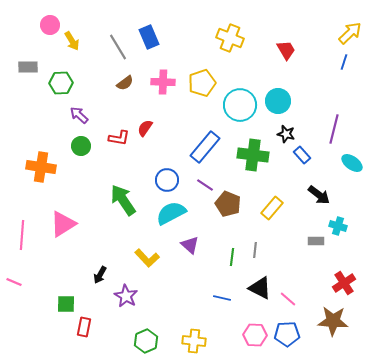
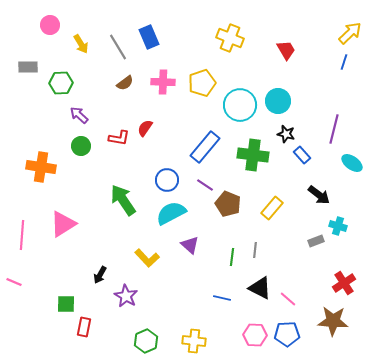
yellow arrow at (72, 41): moved 9 px right, 3 px down
gray rectangle at (316, 241): rotated 21 degrees counterclockwise
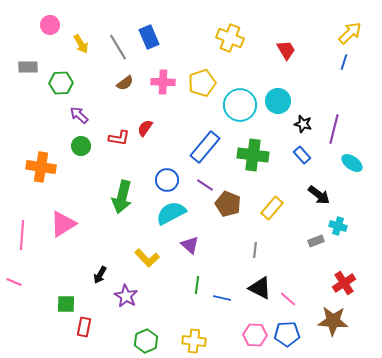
black star at (286, 134): moved 17 px right, 10 px up
green arrow at (123, 200): moved 1 px left, 3 px up; rotated 132 degrees counterclockwise
green line at (232, 257): moved 35 px left, 28 px down
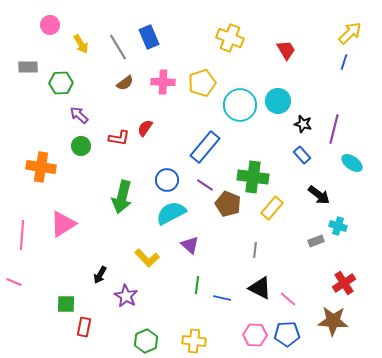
green cross at (253, 155): moved 22 px down
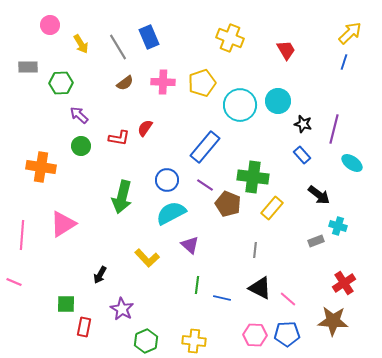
purple star at (126, 296): moved 4 px left, 13 px down
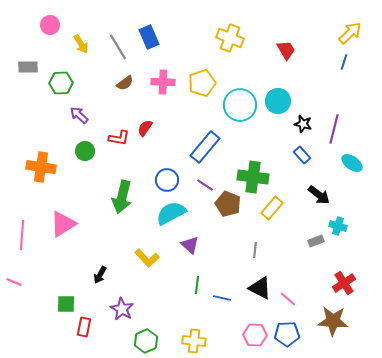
green circle at (81, 146): moved 4 px right, 5 px down
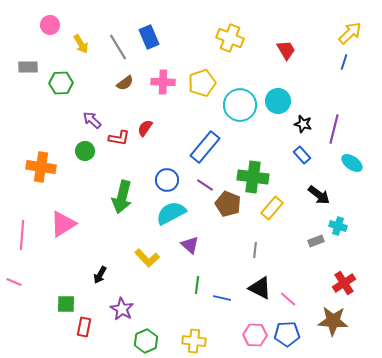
purple arrow at (79, 115): moved 13 px right, 5 px down
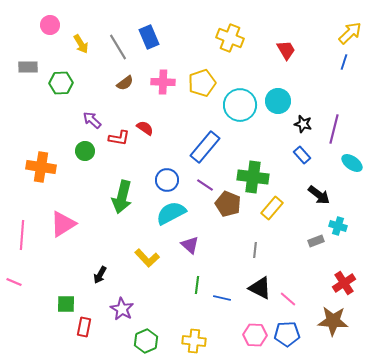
red semicircle at (145, 128): rotated 90 degrees clockwise
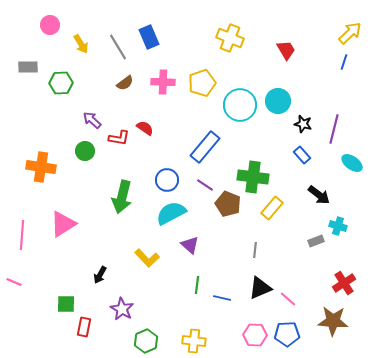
black triangle at (260, 288): rotated 50 degrees counterclockwise
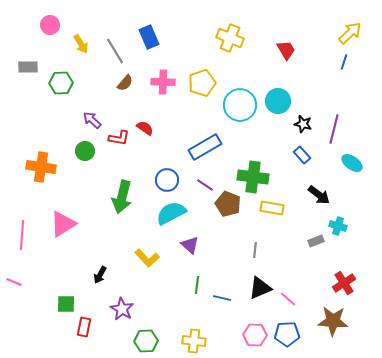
gray line at (118, 47): moved 3 px left, 4 px down
brown semicircle at (125, 83): rotated 12 degrees counterclockwise
blue rectangle at (205, 147): rotated 20 degrees clockwise
yellow rectangle at (272, 208): rotated 60 degrees clockwise
green hexagon at (146, 341): rotated 20 degrees clockwise
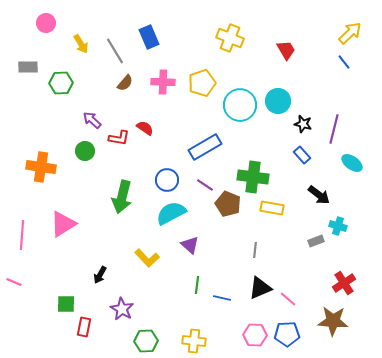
pink circle at (50, 25): moved 4 px left, 2 px up
blue line at (344, 62): rotated 56 degrees counterclockwise
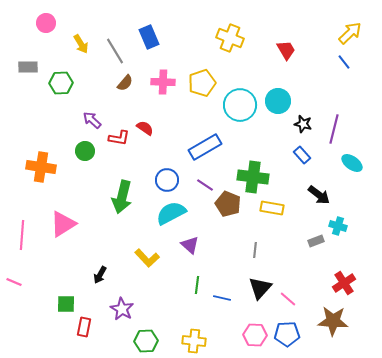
black triangle at (260, 288): rotated 25 degrees counterclockwise
